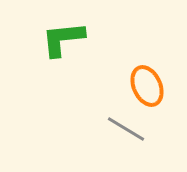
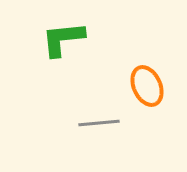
gray line: moved 27 px left, 6 px up; rotated 36 degrees counterclockwise
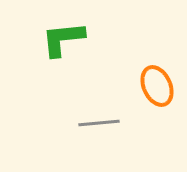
orange ellipse: moved 10 px right
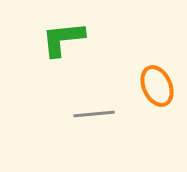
gray line: moved 5 px left, 9 px up
